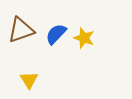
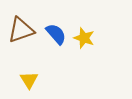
blue semicircle: rotated 95 degrees clockwise
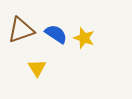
blue semicircle: rotated 15 degrees counterclockwise
yellow triangle: moved 8 px right, 12 px up
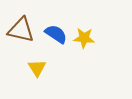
brown triangle: rotated 32 degrees clockwise
yellow star: rotated 15 degrees counterclockwise
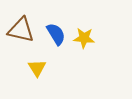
blue semicircle: rotated 25 degrees clockwise
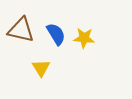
yellow triangle: moved 4 px right
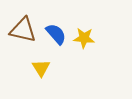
brown triangle: moved 2 px right
blue semicircle: rotated 10 degrees counterclockwise
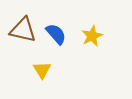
yellow star: moved 8 px right, 2 px up; rotated 30 degrees counterclockwise
yellow triangle: moved 1 px right, 2 px down
